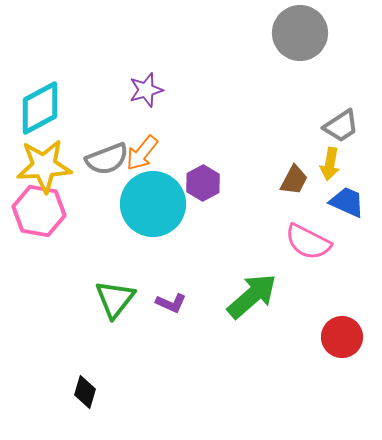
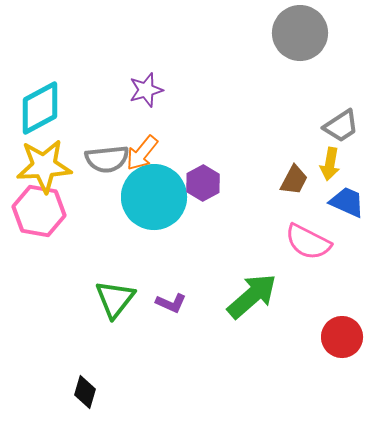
gray semicircle: rotated 15 degrees clockwise
cyan circle: moved 1 px right, 7 px up
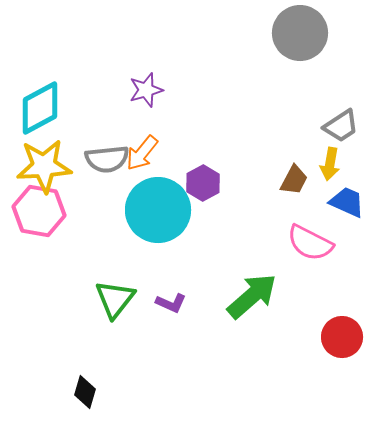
cyan circle: moved 4 px right, 13 px down
pink semicircle: moved 2 px right, 1 px down
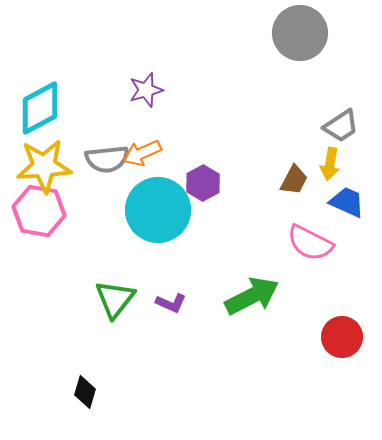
orange arrow: rotated 27 degrees clockwise
green arrow: rotated 14 degrees clockwise
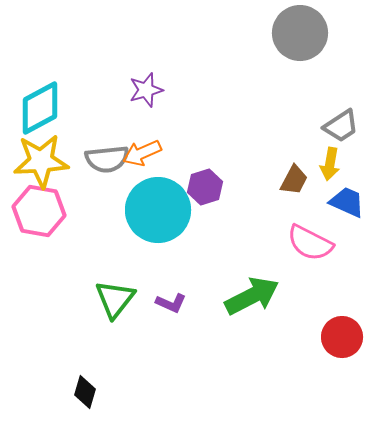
yellow star: moved 3 px left, 5 px up
purple hexagon: moved 2 px right, 4 px down; rotated 12 degrees clockwise
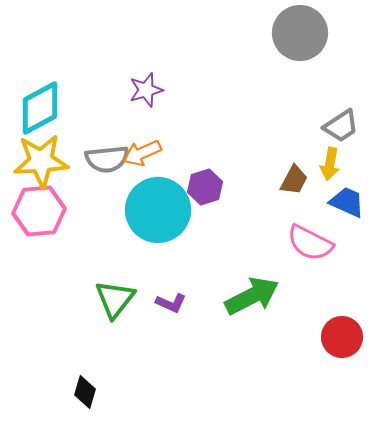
pink hexagon: rotated 15 degrees counterclockwise
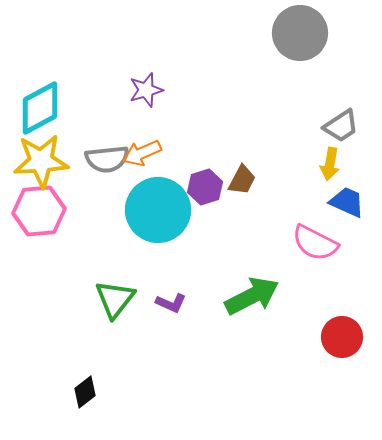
brown trapezoid: moved 52 px left
pink semicircle: moved 5 px right
black diamond: rotated 36 degrees clockwise
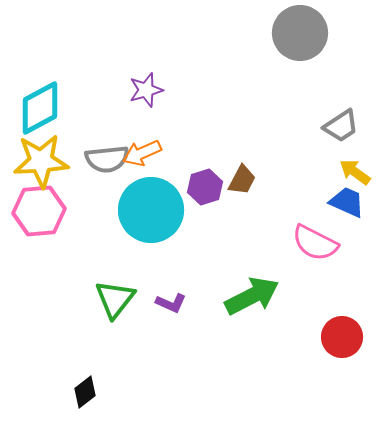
yellow arrow: moved 25 px right, 8 px down; rotated 116 degrees clockwise
cyan circle: moved 7 px left
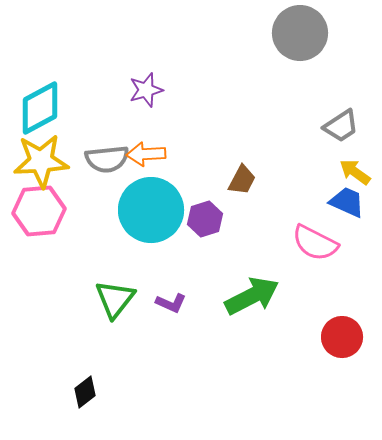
orange arrow: moved 4 px right, 1 px down; rotated 21 degrees clockwise
purple hexagon: moved 32 px down
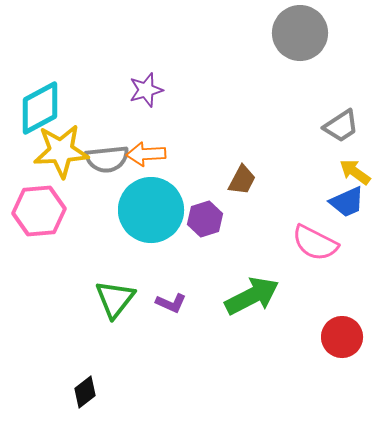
yellow star: moved 20 px right, 10 px up
blue trapezoid: rotated 132 degrees clockwise
